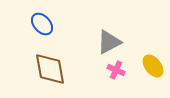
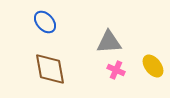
blue ellipse: moved 3 px right, 2 px up
gray triangle: rotated 24 degrees clockwise
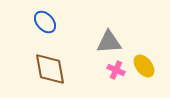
yellow ellipse: moved 9 px left
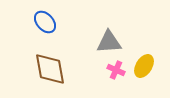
yellow ellipse: rotated 70 degrees clockwise
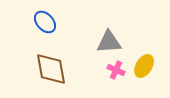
brown diamond: moved 1 px right
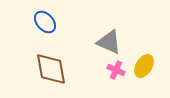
gray triangle: rotated 28 degrees clockwise
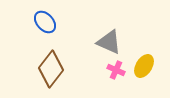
brown diamond: rotated 48 degrees clockwise
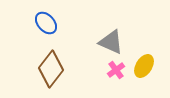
blue ellipse: moved 1 px right, 1 px down
gray triangle: moved 2 px right
pink cross: rotated 30 degrees clockwise
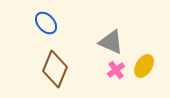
brown diamond: moved 4 px right; rotated 15 degrees counterclockwise
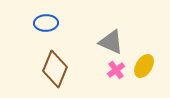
blue ellipse: rotated 50 degrees counterclockwise
